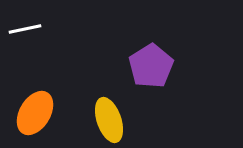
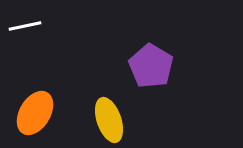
white line: moved 3 px up
purple pentagon: rotated 9 degrees counterclockwise
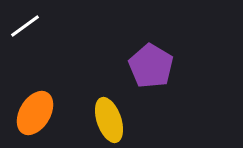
white line: rotated 24 degrees counterclockwise
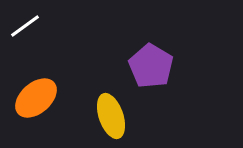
orange ellipse: moved 1 px right, 15 px up; rotated 18 degrees clockwise
yellow ellipse: moved 2 px right, 4 px up
